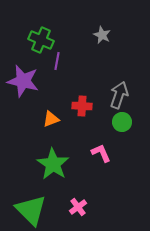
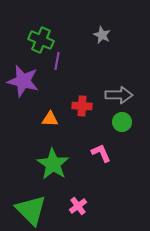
gray arrow: rotated 72 degrees clockwise
orange triangle: moved 1 px left; rotated 24 degrees clockwise
pink cross: moved 1 px up
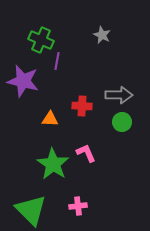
pink L-shape: moved 15 px left
pink cross: rotated 30 degrees clockwise
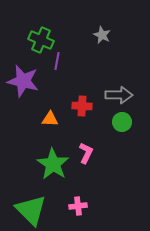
pink L-shape: rotated 50 degrees clockwise
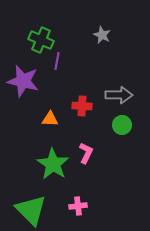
green circle: moved 3 px down
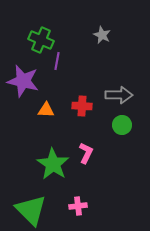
orange triangle: moved 4 px left, 9 px up
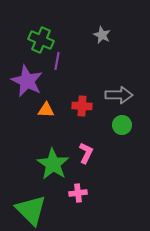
purple star: moved 4 px right; rotated 12 degrees clockwise
pink cross: moved 13 px up
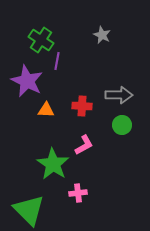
green cross: rotated 10 degrees clockwise
pink L-shape: moved 2 px left, 8 px up; rotated 35 degrees clockwise
green triangle: moved 2 px left
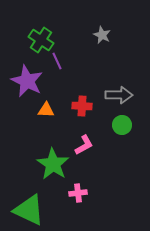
purple line: rotated 36 degrees counterclockwise
green triangle: rotated 20 degrees counterclockwise
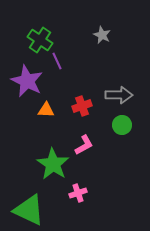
green cross: moved 1 px left
red cross: rotated 24 degrees counterclockwise
pink cross: rotated 12 degrees counterclockwise
